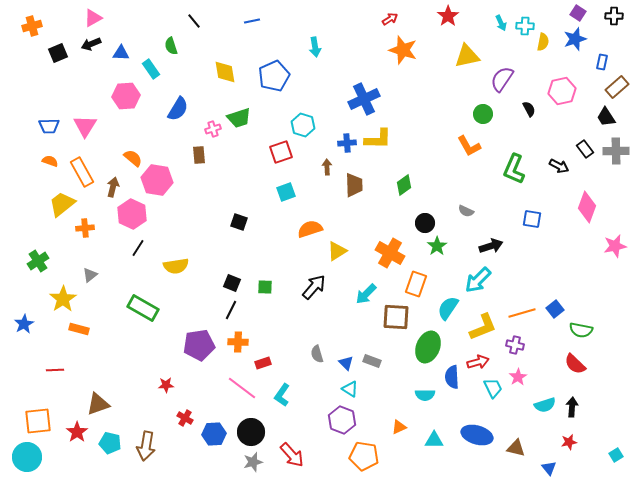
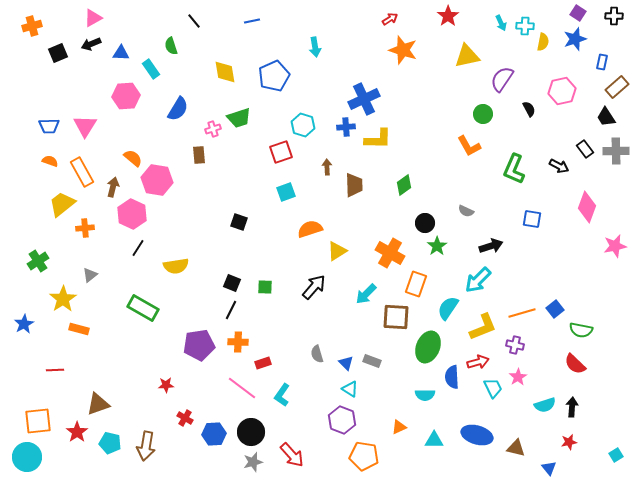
blue cross at (347, 143): moved 1 px left, 16 px up
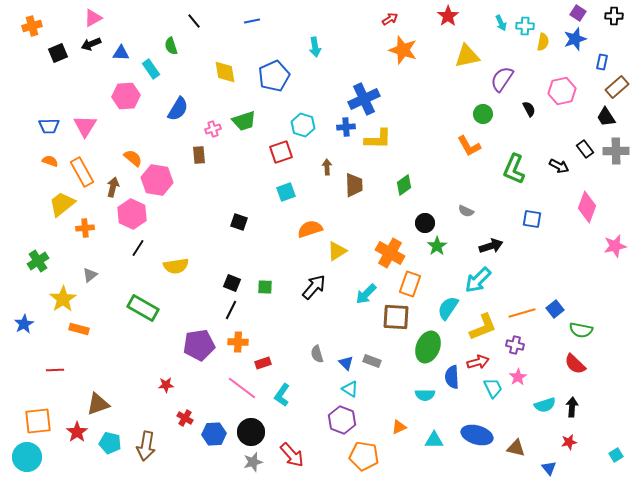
green trapezoid at (239, 118): moved 5 px right, 3 px down
orange rectangle at (416, 284): moved 6 px left
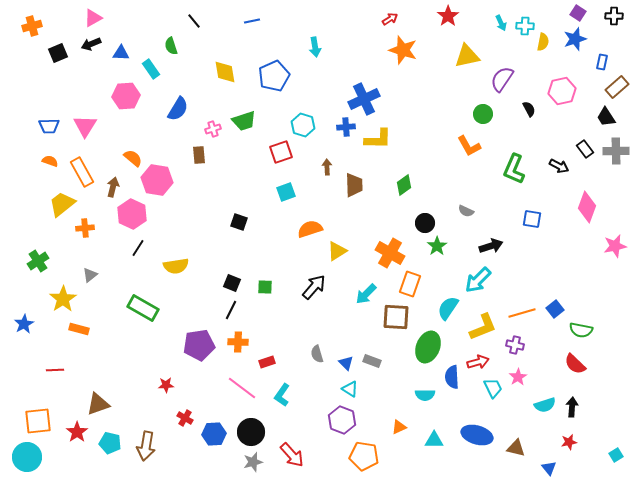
red rectangle at (263, 363): moved 4 px right, 1 px up
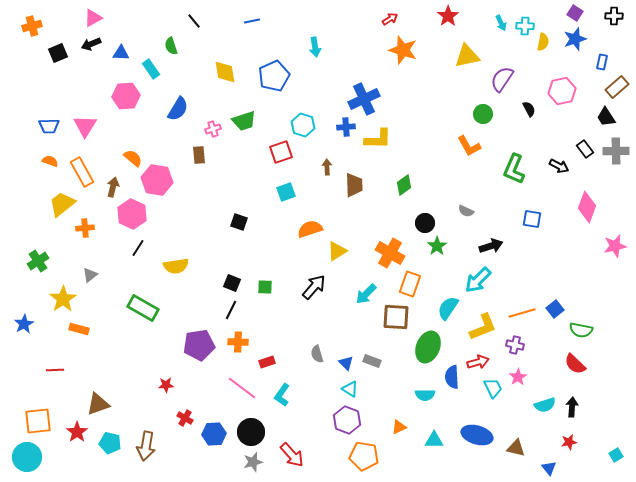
purple square at (578, 13): moved 3 px left
purple hexagon at (342, 420): moved 5 px right
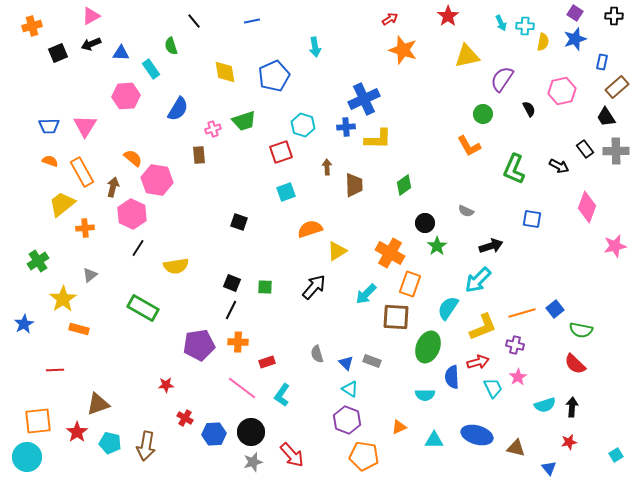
pink triangle at (93, 18): moved 2 px left, 2 px up
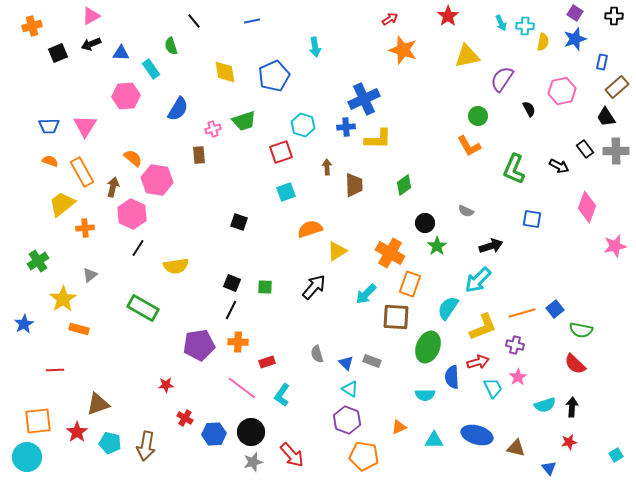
green circle at (483, 114): moved 5 px left, 2 px down
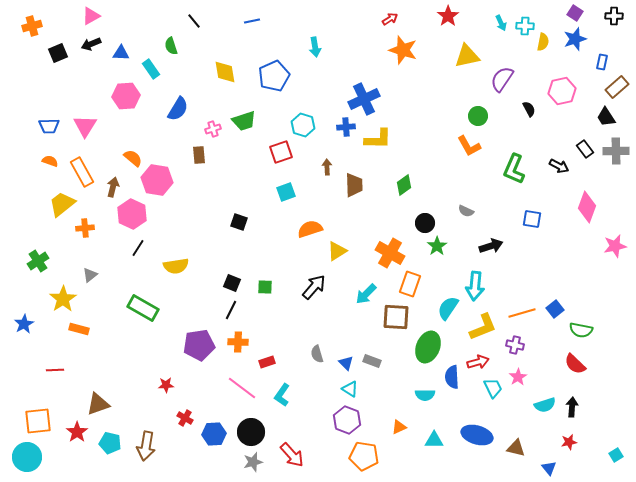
cyan arrow at (478, 280): moved 3 px left, 6 px down; rotated 40 degrees counterclockwise
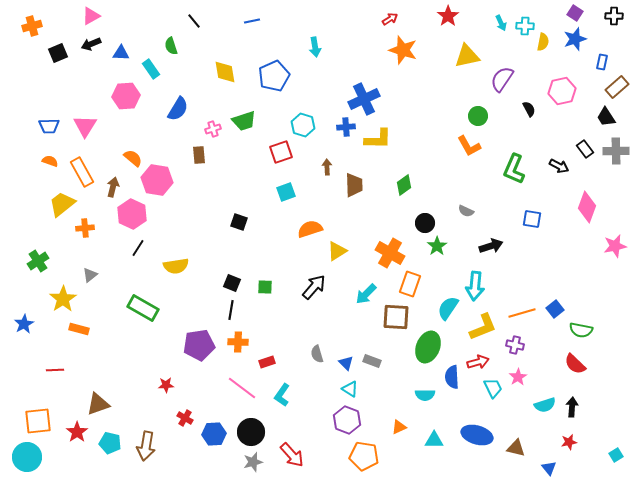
black line at (231, 310): rotated 18 degrees counterclockwise
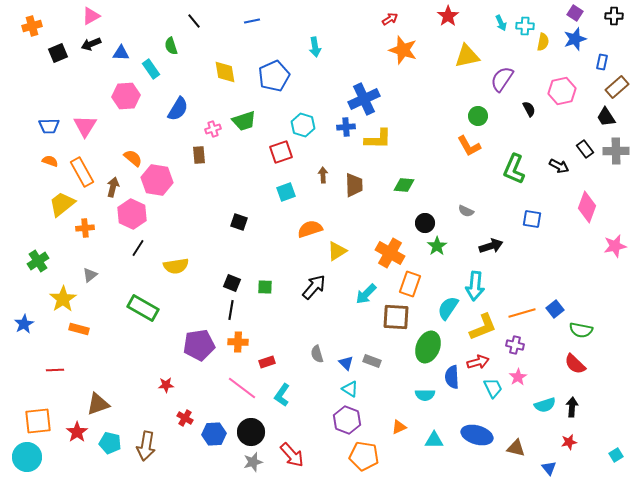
brown arrow at (327, 167): moved 4 px left, 8 px down
green diamond at (404, 185): rotated 40 degrees clockwise
